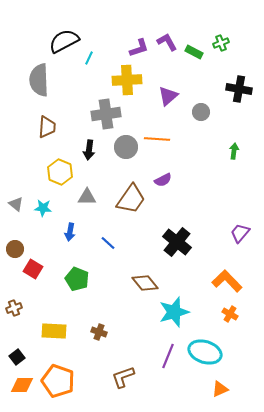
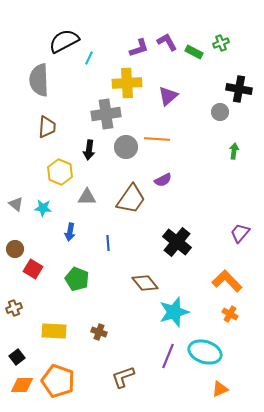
yellow cross at (127, 80): moved 3 px down
gray circle at (201, 112): moved 19 px right
blue line at (108, 243): rotated 42 degrees clockwise
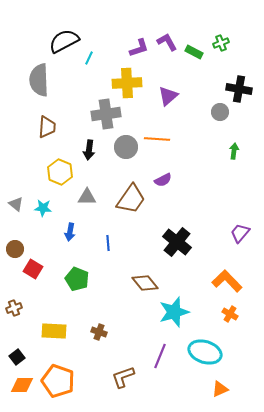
purple line at (168, 356): moved 8 px left
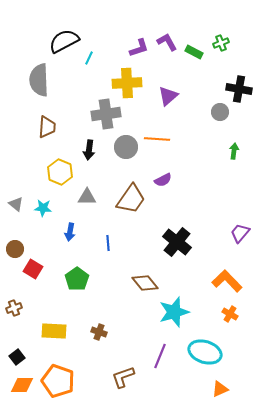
green pentagon at (77, 279): rotated 15 degrees clockwise
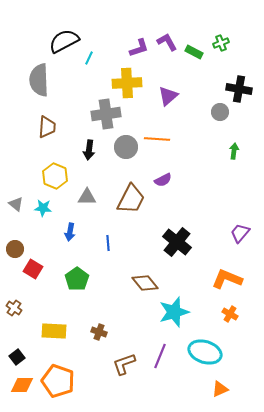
yellow hexagon at (60, 172): moved 5 px left, 4 px down
brown trapezoid at (131, 199): rotated 8 degrees counterclockwise
orange L-shape at (227, 281): moved 2 px up; rotated 24 degrees counterclockwise
brown cross at (14, 308): rotated 35 degrees counterclockwise
brown L-shape at (123, 377): moved 1 px right, 13 px up
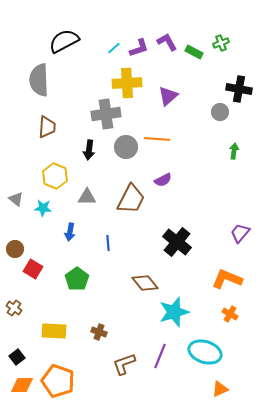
cyan line at (89, 58): moved 25 px right, 10 px up; rotated 24 degrees clockwise
gray triangle at (16, 204): moved 5 px up
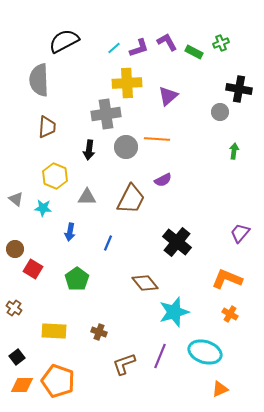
blue line at (108, 243): rotated 28 degrees clockwise
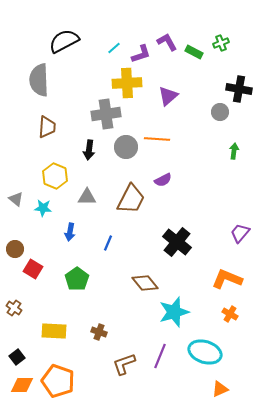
purple L-shape at (139, 48): moved 2 px right, 6 px down
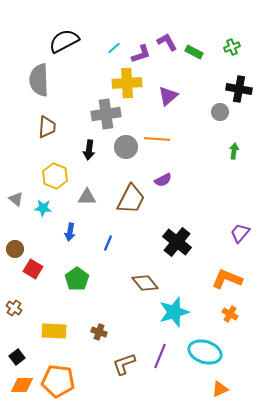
green cross at (221, 43): moved 11 px right, 4 px down
orange pentagon at (58, 381): rotated 12 degrees counterclockwise
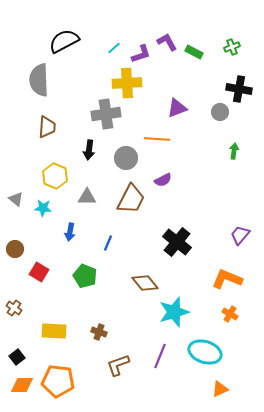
purple triangle at (168, 96): moved 9 px right, 12 px down; rotated 20 degrees clockwise
gray circle at (126, 147): moved 11 px down
purple trapezoid at (240, 233): moved 2 px down
red square at (33, 269): moved 6 px right, 3 px down
green pentagon at (77, 279): moved 8 px right, 3 px up; rotated 15 degrees counterclockwise
brown L-shape at (124, 364): moved 6 px left, 1 px down
